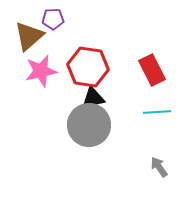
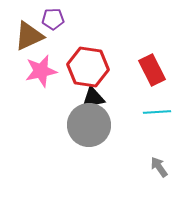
brown triangle: rotated 16 degrees clockwise
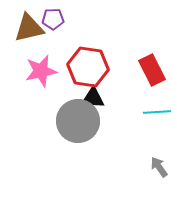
brown triangle: moved 8 px up; rotated 12 degrees clockwise
black triangle: rotated 15 degrees clockwise
gray circle: moved 11 px left, 4 px up
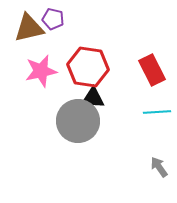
purple pentagon: rotated 15 degrees clockwise
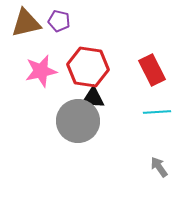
purple pentagon: moved 6 px right, 2 px down
brown triangle: moved 3 px left, 5 px up
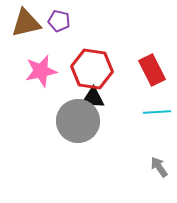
red hexagon: moved 4 px right, 2 px down
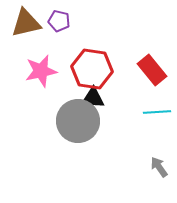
red rectangle: rotated 12 degrees counterclockwise
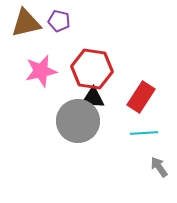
red rectangle: moved 11 px left, 27 px down; rotated 72 degrees clockwise
cyan line: moved 13 px left, 21 px down
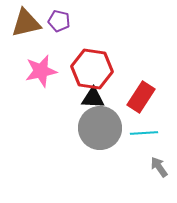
gray circle: moved 22 px right, 7 px down
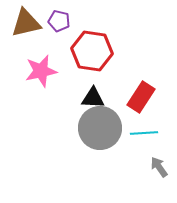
red hexagon: moved 18 px up
